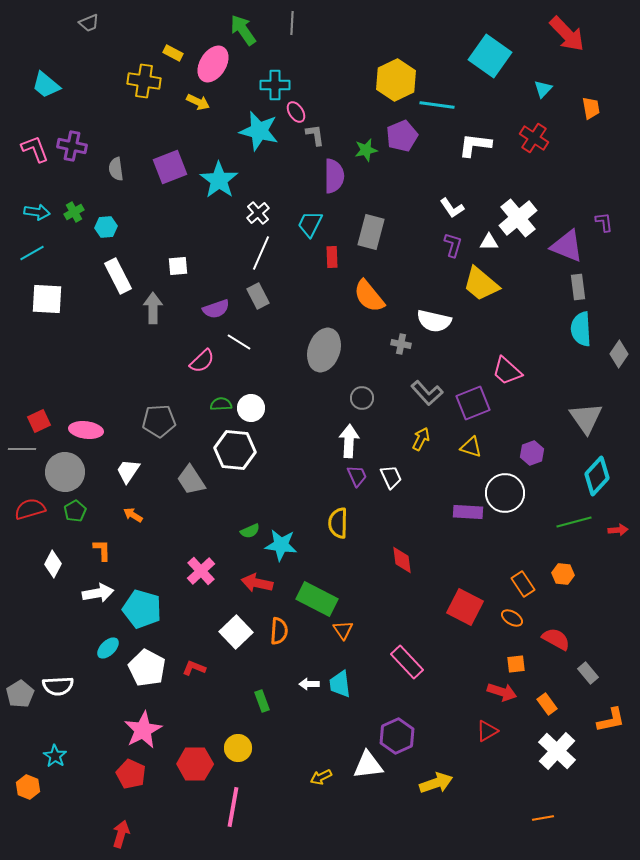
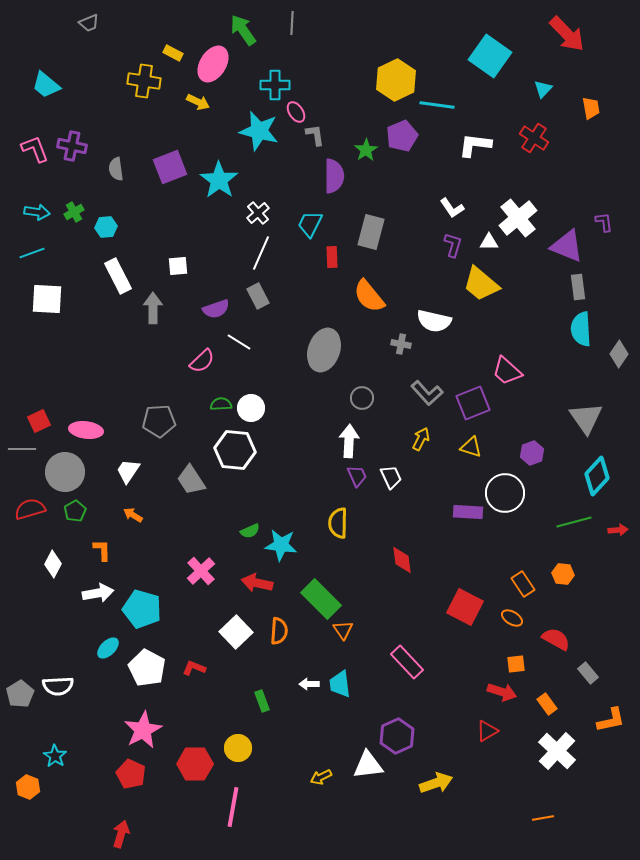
green star at (366, 150): rotated 20 degrees counterclockwise
cyan line at (32, 253): rotated 10 degrees clockwise
green rectangle at (317, 599): moved 4 px right; rotated 18 degrees clockwise
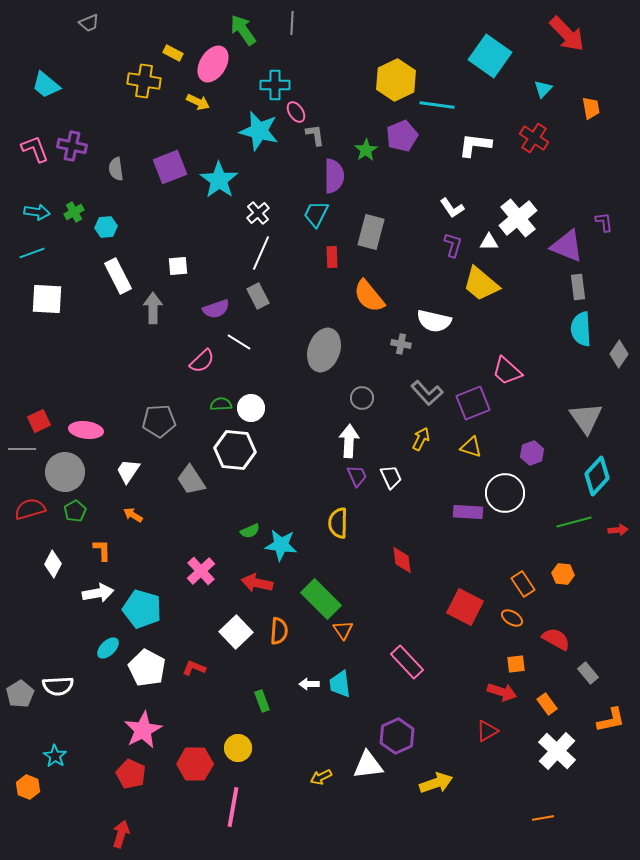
cyan trapezoid at (310, 224): moved 6 px right, 10 px up
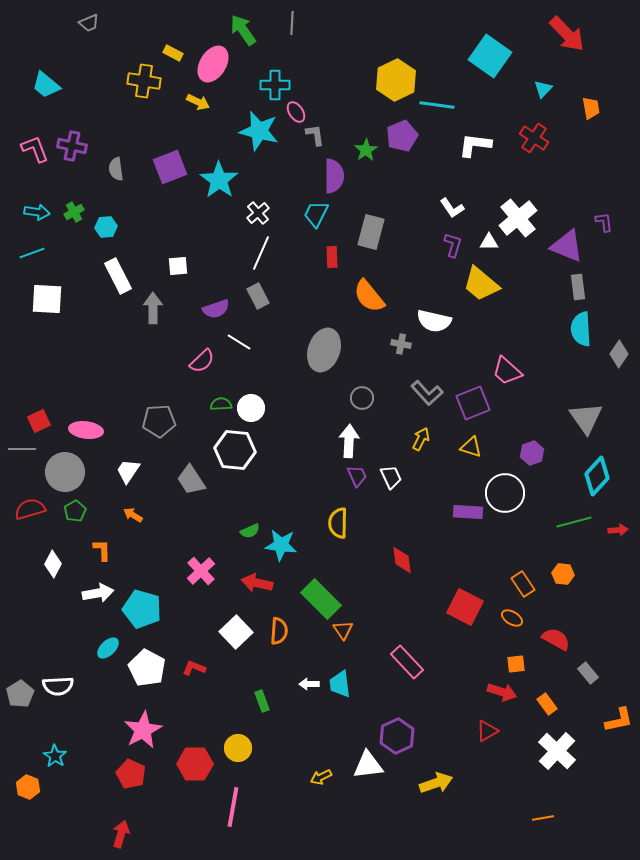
orange L-shape at (611, 720): moved 8 px right
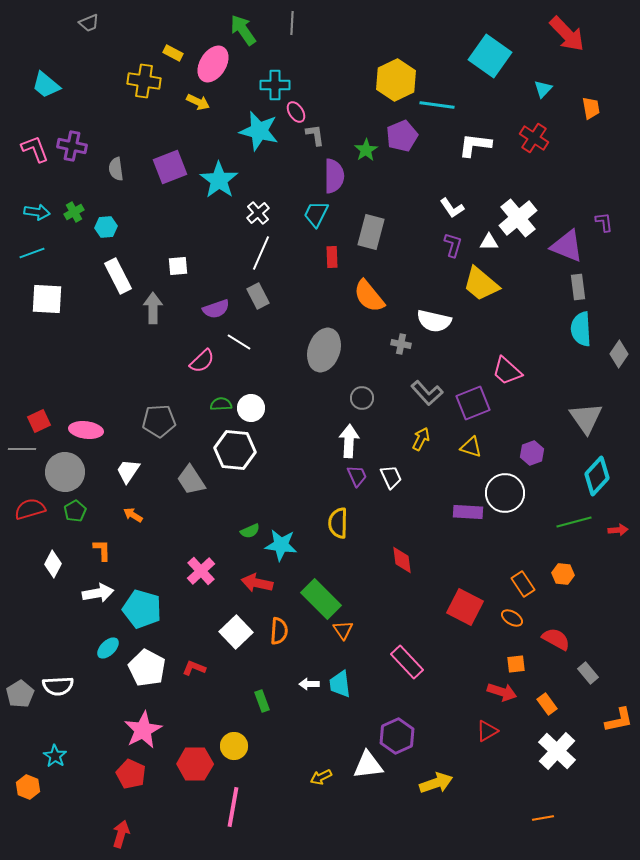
yellow circle at (238, 748): moved 4 px left, 2 px up
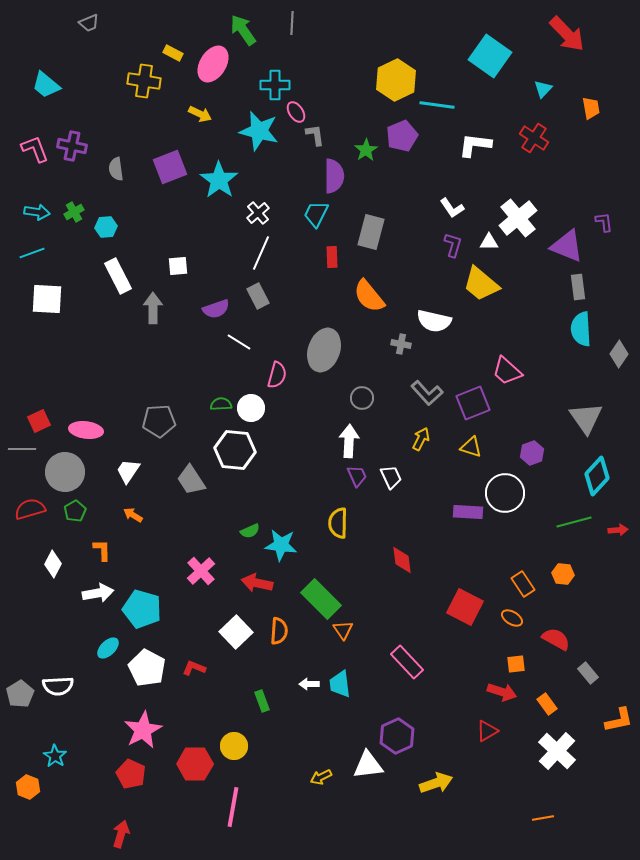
yellow arrow at (198, 102): moved 2 px right, 12 px down
pink semicircle at (202, 361): moved 75 px right, 14 px down; rotated 32 degrees counterclockwise
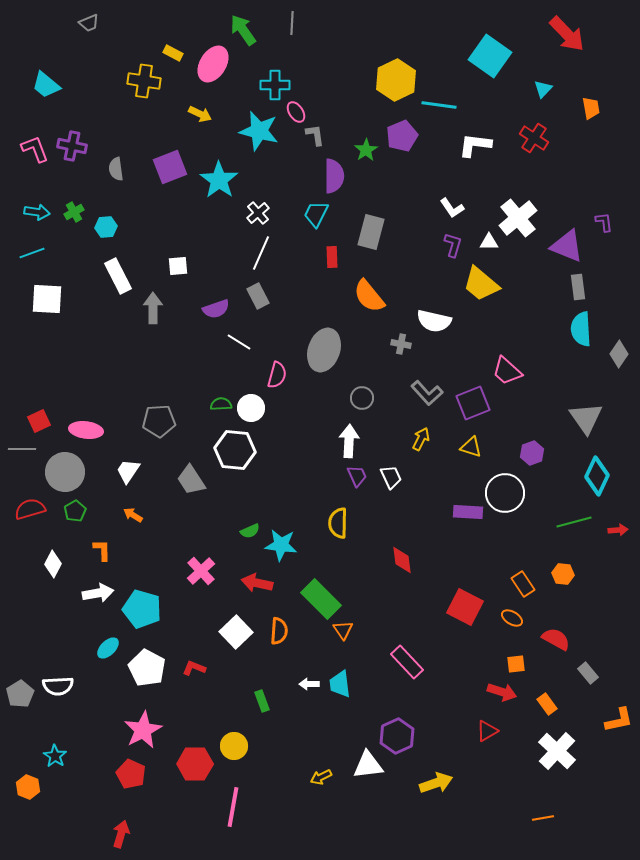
cyan line at (437, 105): moved 2 px right
cyan diamond at (597, 476): rotated 18 degrees counterclockwise
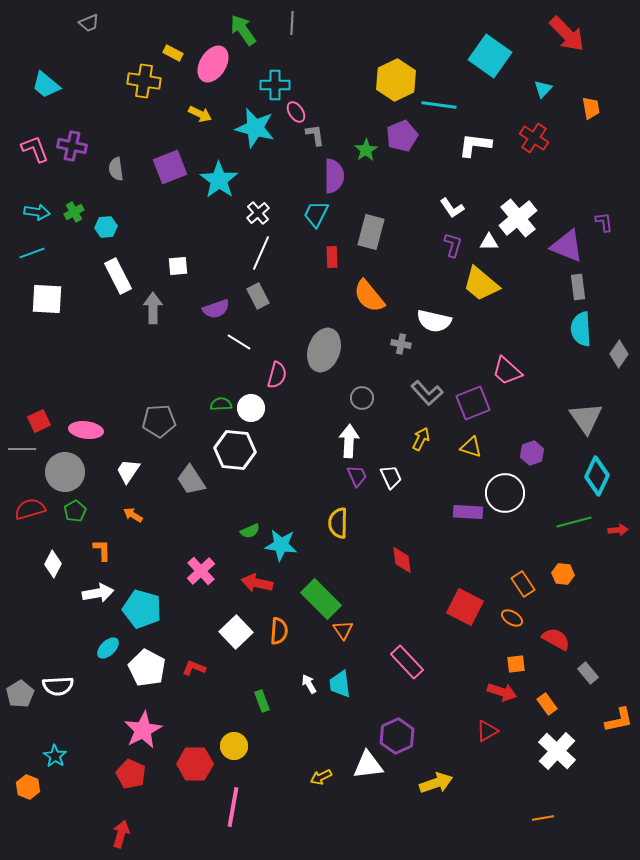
cyan star at (259, 131): moved 4 px left, 3 px up
white arrow at (309, 684): rotated 60 degrees clockwise
